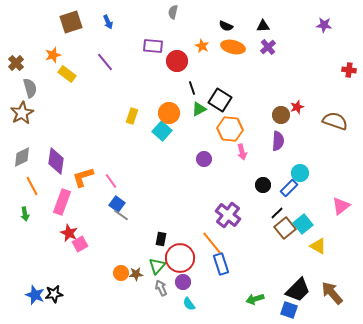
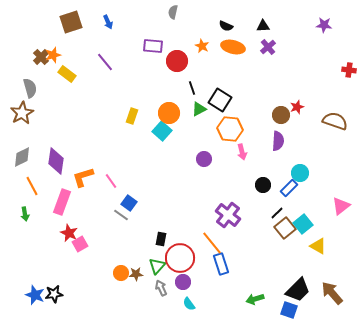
brown cross at (16, 63): moved 25 px right, 6 px up
blue square at (117, 204): moved 12 px right, 1 px up
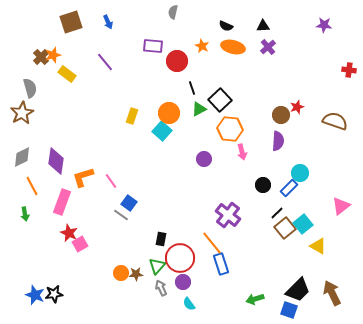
black square at (220, 100): rotated 15 degrees clockwise
brown arrow at (332, 293): rotated 15 degrees clockwise
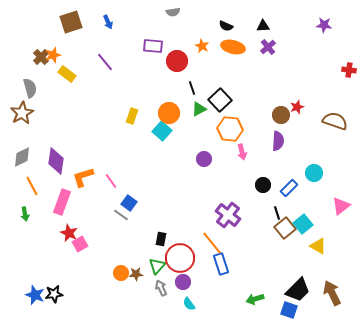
gray semicircle at (173, 12): rotated 112 degrees counterclockwise
cyan circle at (300, 173): moved 14 px right
black line at (277, 213): rotated 64 degrees counterclockwise
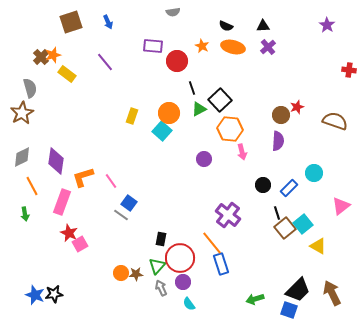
purple star at (324, 25): moved 3 px right; rotated 28 degrees clockwise
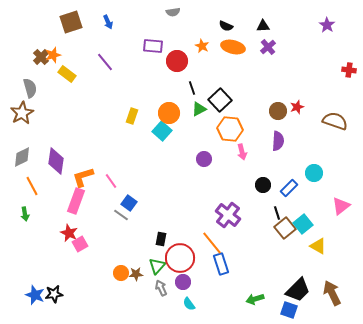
brown circle at (281, 115): moved 3 px left, 4 px up
pink rectangle at (62, 202): moved 14 px right, 1 px up
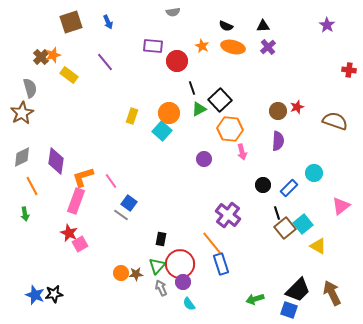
yellow rectangle at (67, 74): moved 2 px right, 1 px down
red circle at (180, 258): moved 6 px down
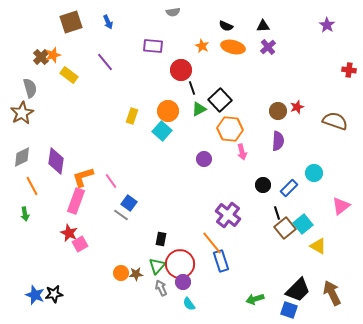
red circle at (177, 61): moved 4 px right, 9 px down
orange circle at (169, 113): moved 1 px left, 2 px up
blue rectangle at (221, 264): moved 3 px up
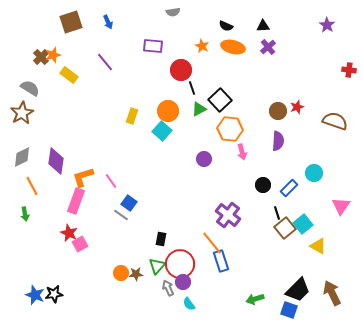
gray semicircle at (30, 88): rotated 42 degrees counterclockwise
pink triangle at (341, 206): rotated 18 degrees counterclockwise
gray arrow at (161, 288): moved 7 px right
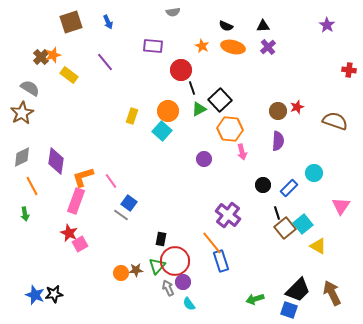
red circle at (180, 264): moved 5 px left, 3 px up
brown star at (136, 274): moved 4 px up
